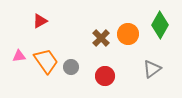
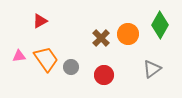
orange trapezoid: moved 2 px up
red circle: moved 1 px left, 1 px up
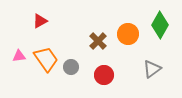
brown cross: moved 3 px left, 3 px down
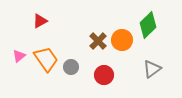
green diamond: moved 12 px left; rotated 16 degrees clockwise
orange circle: moved 6 px left, 6 px down
pink triangle: rotated 32 degrees counterclockwise
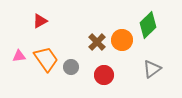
brown cross: moved 1 px left, 1 px down
pink triangle: rotated 32 degrees clockwise
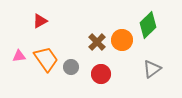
red circle: moved 3 px left, 1 px up
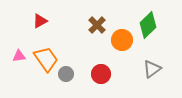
brown cross: moved 17 px up
gray circle: moved 5 px left, 7 px down
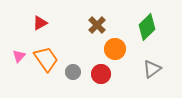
red triangle: moved 2 px down
green diamond: moved 1 px left, 2 px down
orange circle: moved 7 px left, 9 px down
pink triangle: rotated 40 degrees counterclockwise
gray circle: moved 7 px right, 2 px up
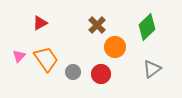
orange circle: moved 2 px up
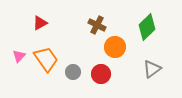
brown cross: rotated 18 degrees counterclockwise
